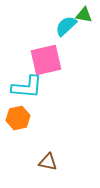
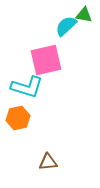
cyan L-shape: rotated 12 degrees clockwise
brown triangle: rotated 18 degrees counterclockwise
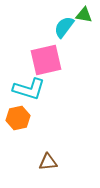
cyan semicircle: moved 2 px left, 1 px down; rotated 10 degrees counterclockwise
cyan L-shape: moved 2 px right, 2 px down
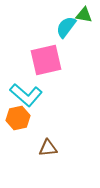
cyan semicircle: moved 2 px right
cyan L-shape: moved 3 px left, 6 px down; rotated 24 degrees clockwise
brown triangle: moved 14 px up
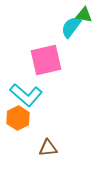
cyan semicircle: moved 5 px right
orange hexagon: rotated 15 degrees counterclockwise
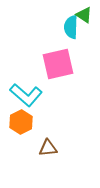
green triangle: rotated 24 degrees clockwise
cyan semicircle: rotated 35 degrees counterclockwise
pink square: moved 12 px right, 4 px down
orange hexagon: moved 3 px right, 4 px down
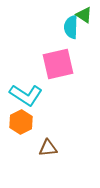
cyan L-shape: rotated 8 degrees counterclockwise
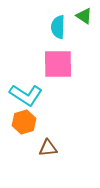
green triangle: moved 1 px down
cyan semicircle: moved 13 px left
pink square: rotated 12 degrees clockwise
orange hexagon: moved 3 px right; rotated 10 degrees clockwise
